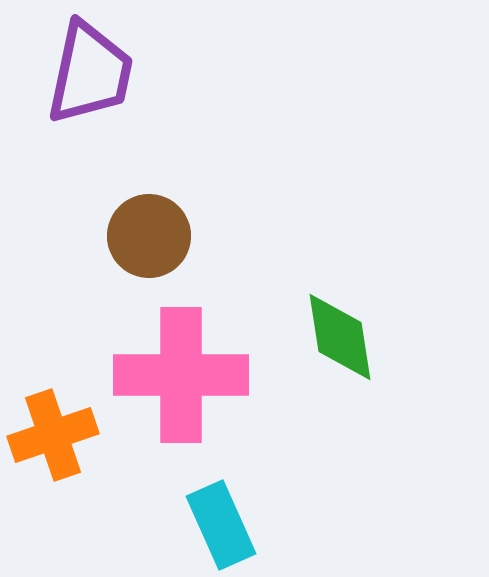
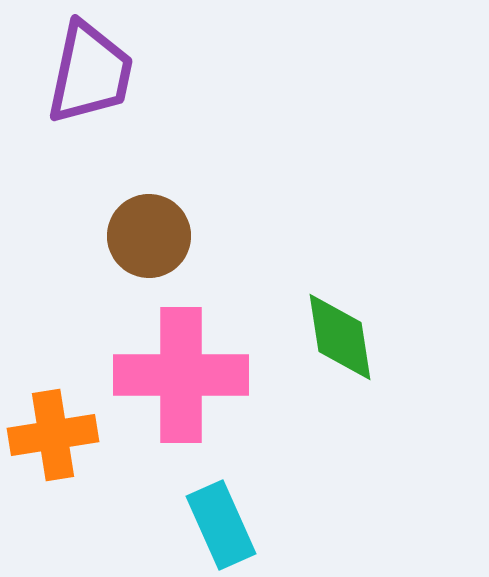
orange cross: rotated 10 degrees clockwise
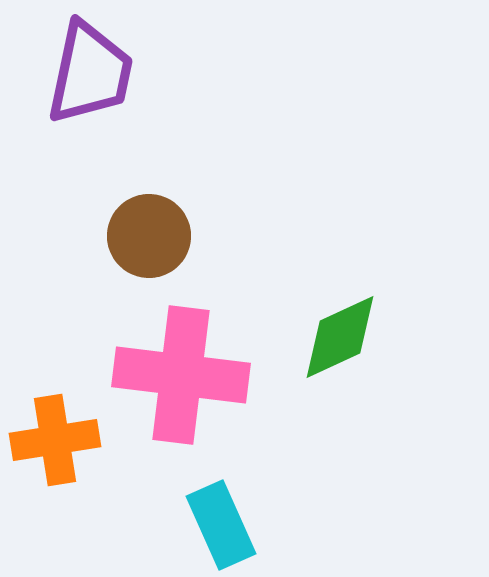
green diamond: rotated 74 degrees clockwise
pink cross: rotated 7 degrees clockwise
orange cross: moved 2 px right, 5 px down
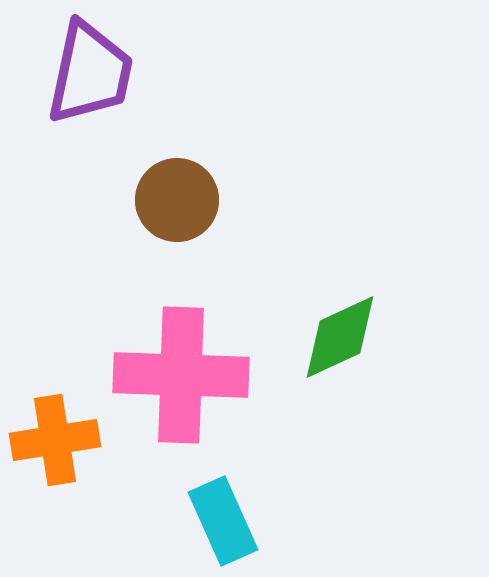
brown circle: moved 28 px right, 36 px up
pink cross: rotated 5 degrees counterclockwise
cyan rectangle: moved 2 px right, 4 px up
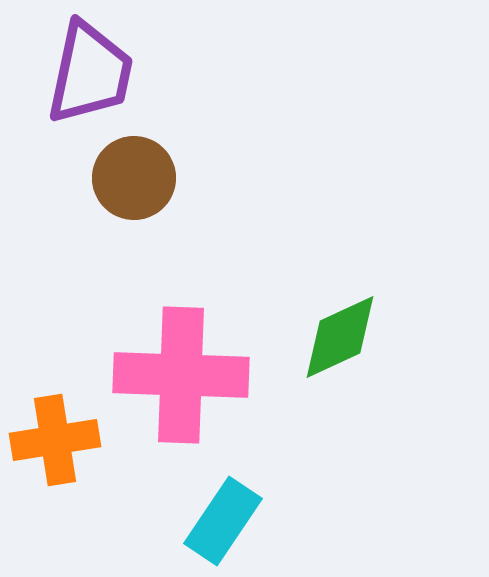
brown circle: moved 43 px left, 22 px up
cyan rectangle: rotated 58 degrees clockwise
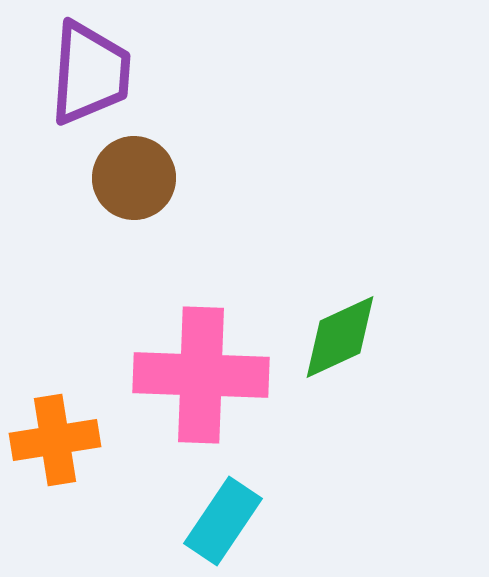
purple trapezoid: rotated 8 degrees counterclockwise
pink cross: moved 20 px right
